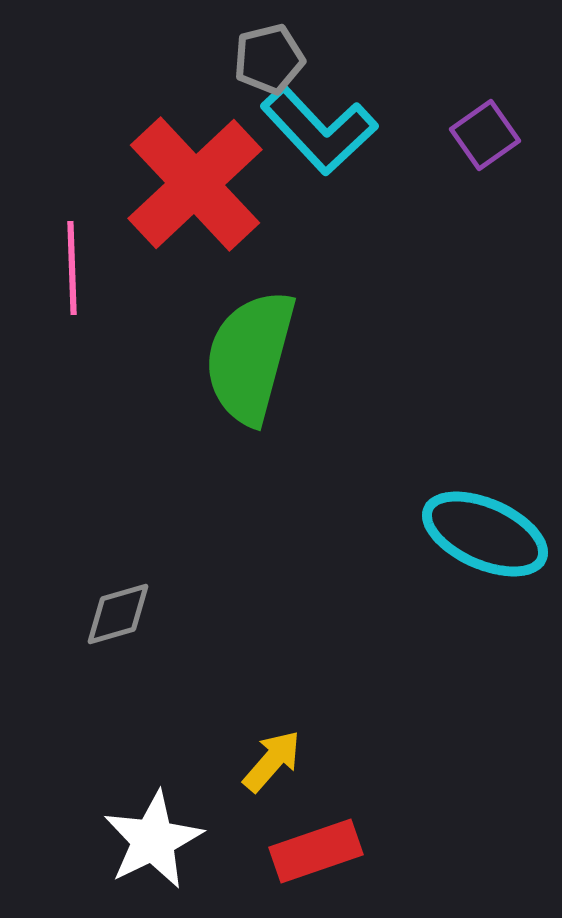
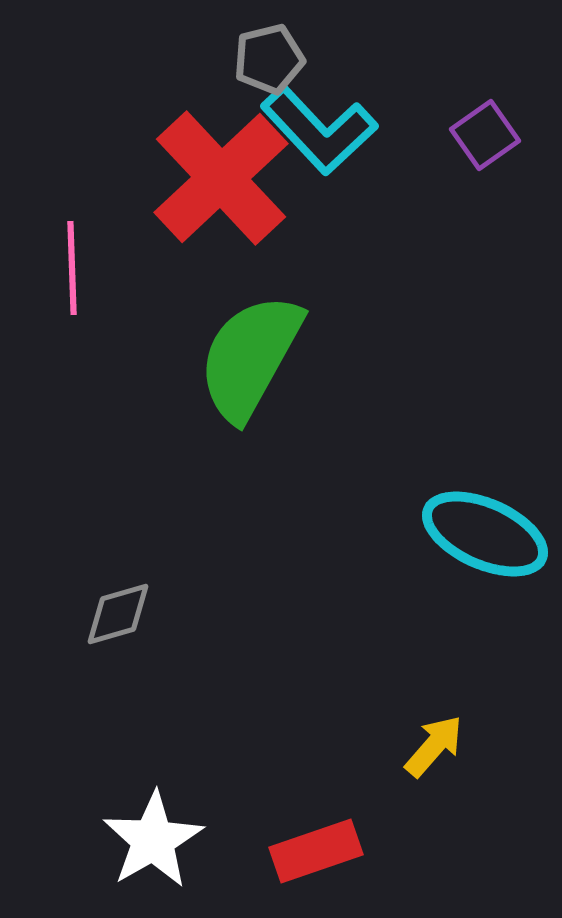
red cross: moved 26 px right, 6 px up
green semicircle: rotated 14 degrees clockwise
yellow arrow: moved 162 px right, 15 px up
white star: rotated 4 degrees counterclockwise
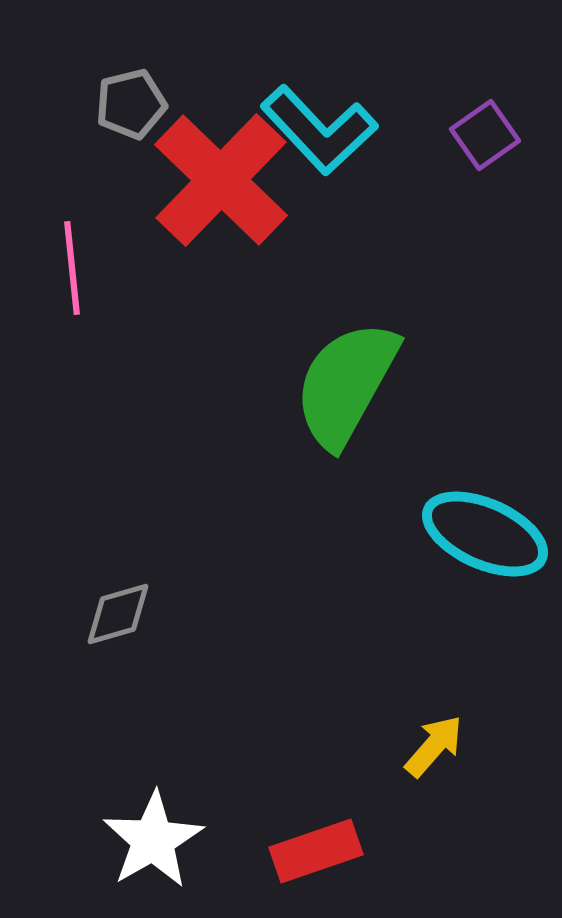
gray pentagon: moved 138 px left, 45 px down
red cross: moved 2 px down; rotated 3 degrees counterclockwise
pink line: rotated 4 degrees counterclockwise
green semicircle: moved 96 px right, 27 px down
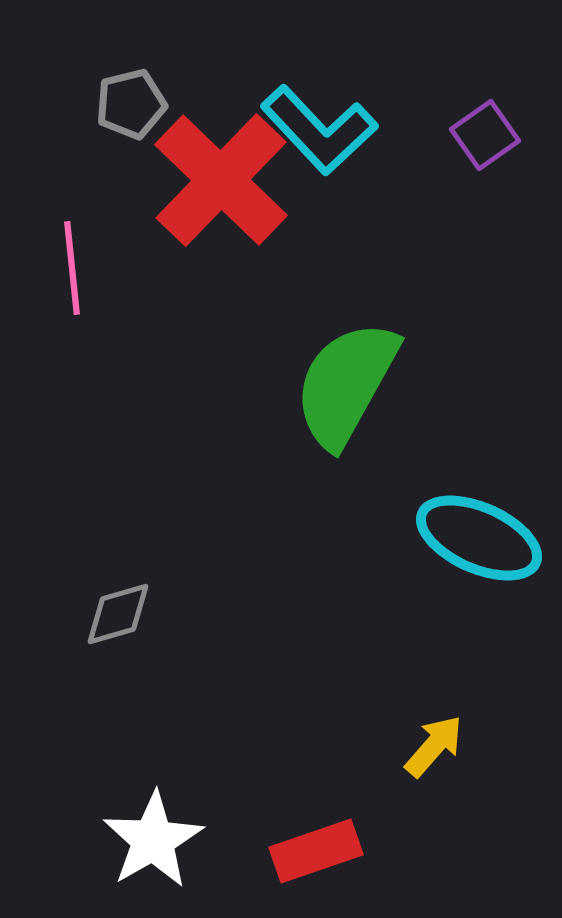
cyan ellipse: moved 6 px left, 4 px down
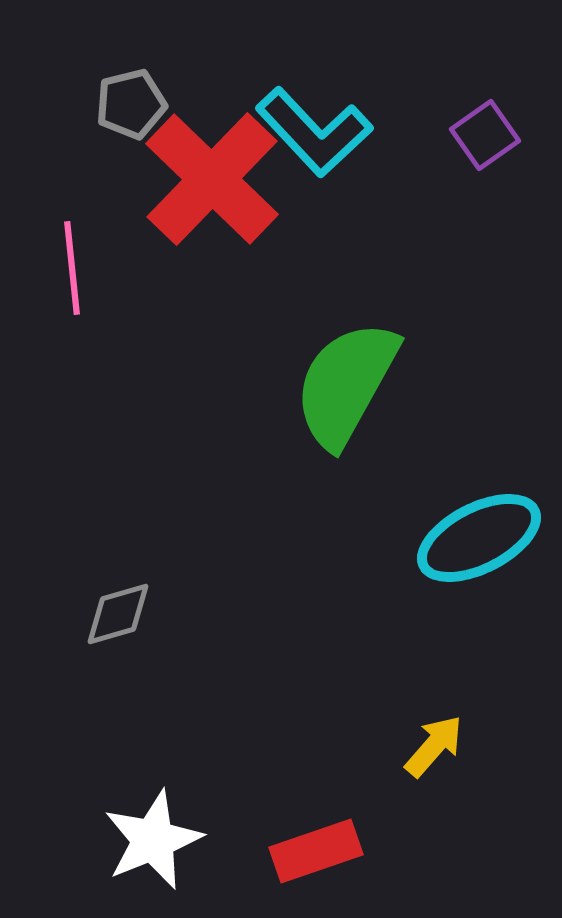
cyan L-shape: moved 5 px left, 2 px down
red cross: moved 9 px left, 1 px up
cyan ellipse: rotated 51 degrees counterclockwise
white star: rotated 8 degrees clockwise
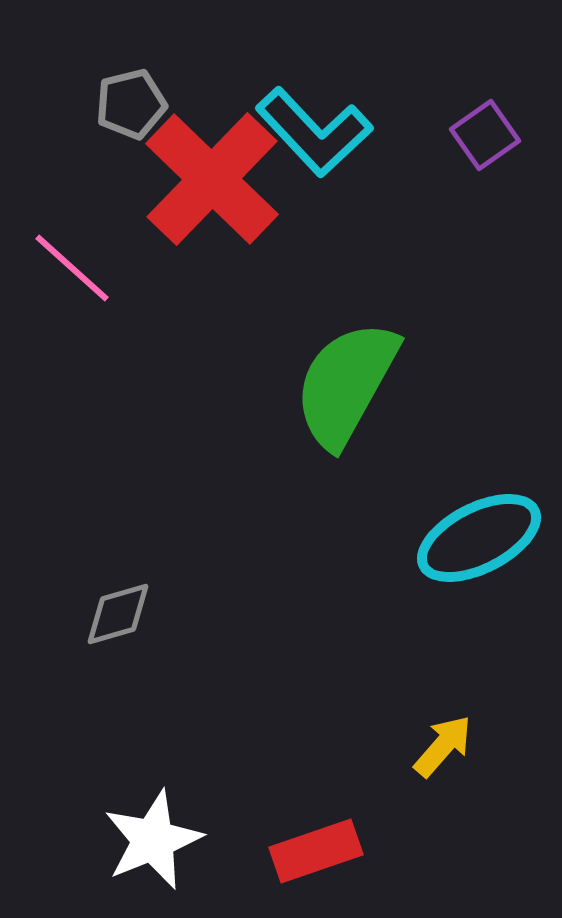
pink line: rotated 42 degrees counterclockwise
yellow arrow: moved 9 px right
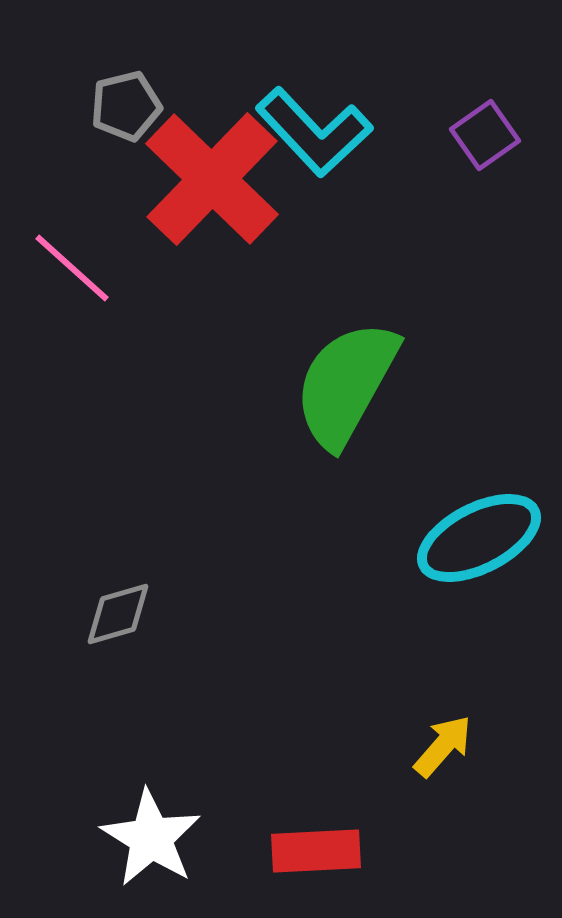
gray pentagon: moved 5 px left, 2 px down
white star: moved 2 px left, 2 px up; rotated 18 degrees counterclockwise
red rectangle: rotated 16 degrees clockwise
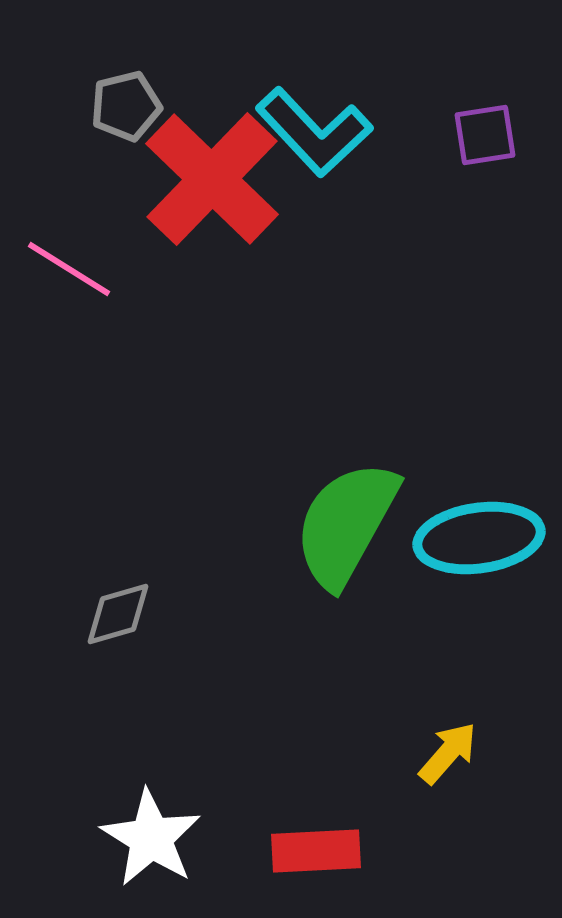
purple square: rotated 26 degrees clockwise
pink line: moved 3 px left, 1 px down; rotated 10 degrees counterclockwise
green semicircle: moved 140 px down
cyan ellipse: rotated 19 degrees clockwise
yellow arrow: moved 5 px right, 7 px down
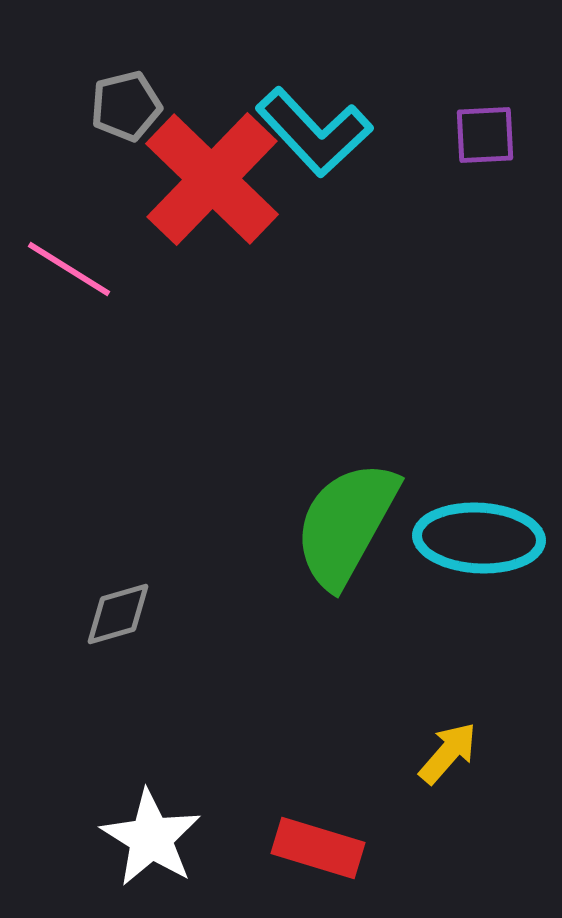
purple square: rotated 6 degrees clockwise
cyan ellipse: rotated 11 degrees clockwise
red rectangle: moved 2 px right, 3 px up; rotated 20 degrees clockwise
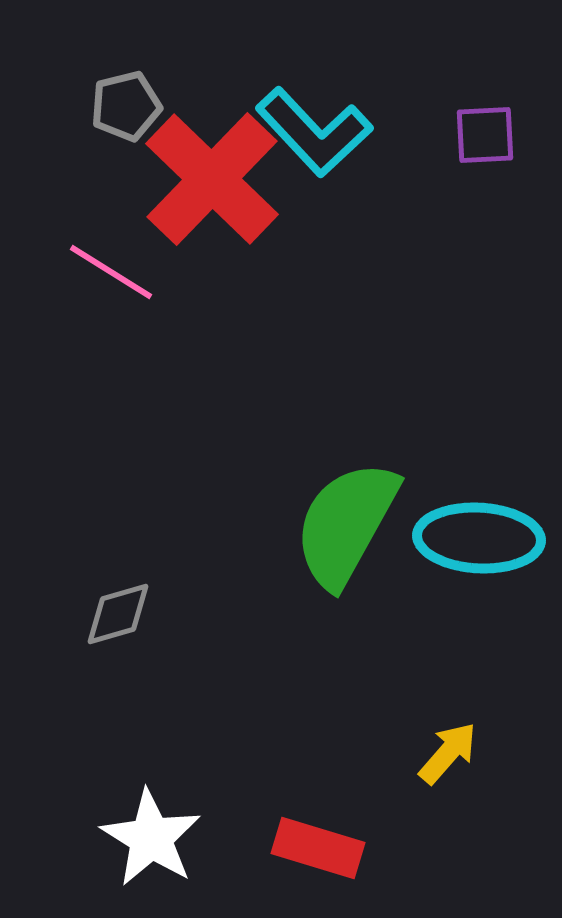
pink line: moved 42 px right, 3 px down
